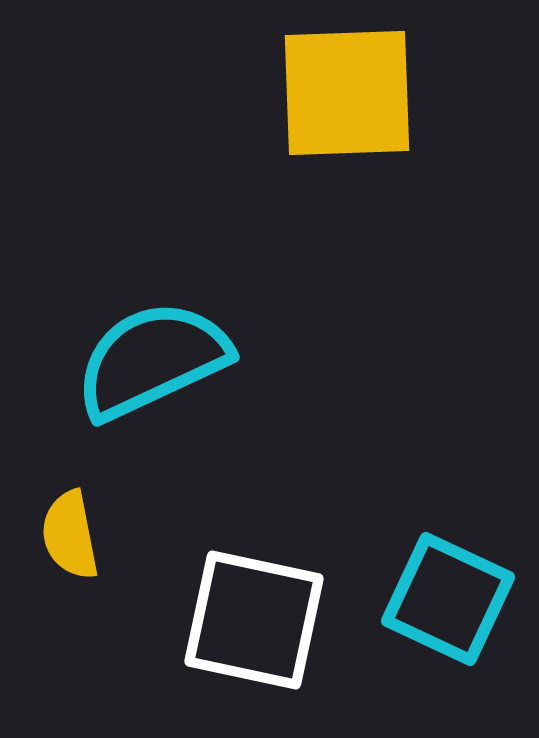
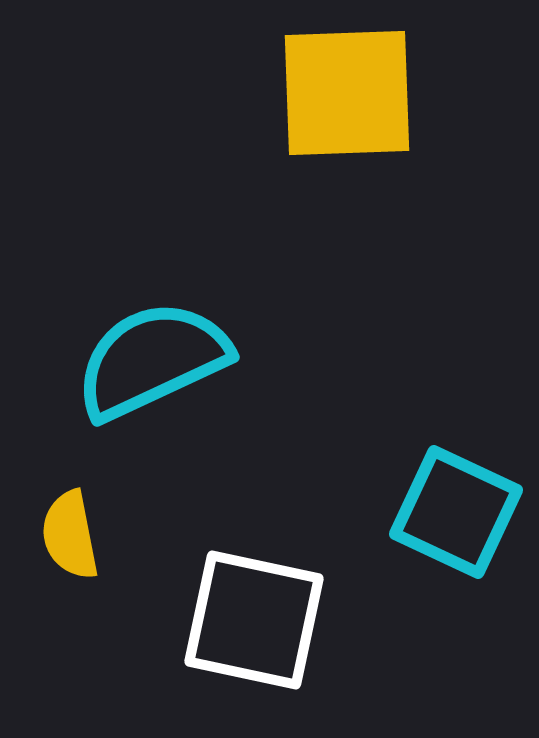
cyan square: moved 8 px right, 87 px up
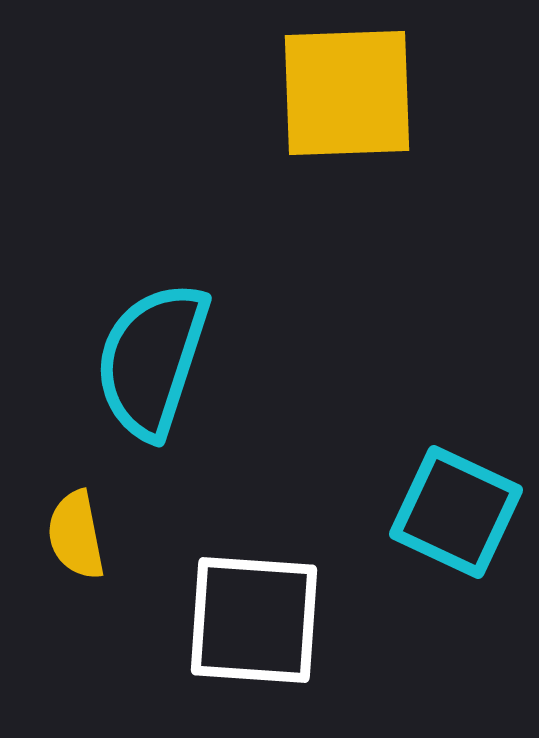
cyan semicircle: rotated 47 degrees counterclockwise
yellow semicircle: moved 6 px right
white square: rotated 8 degrees counterclockwise
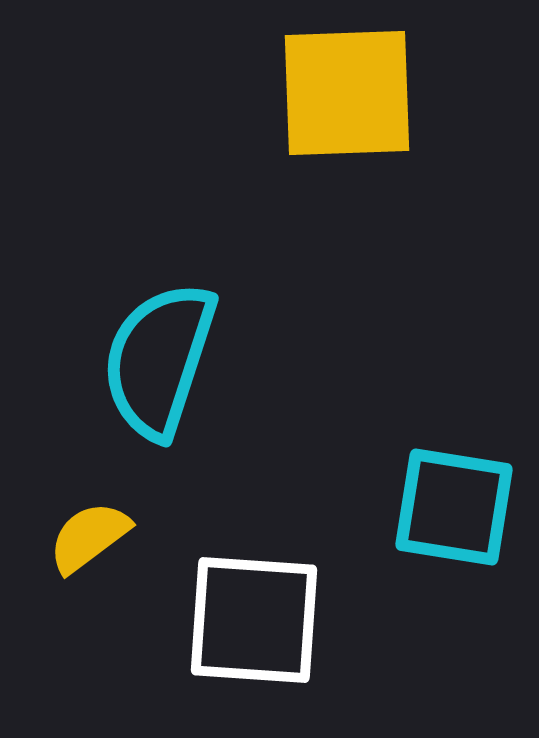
cyan semicircle: moved 7 px right
cyan square: moved 2 px left, 5 px up; rotated 16 degrees counterclockwise
yellow semicircle: moved 13 px right, 2 px down; rotated 64 degrees clockwise
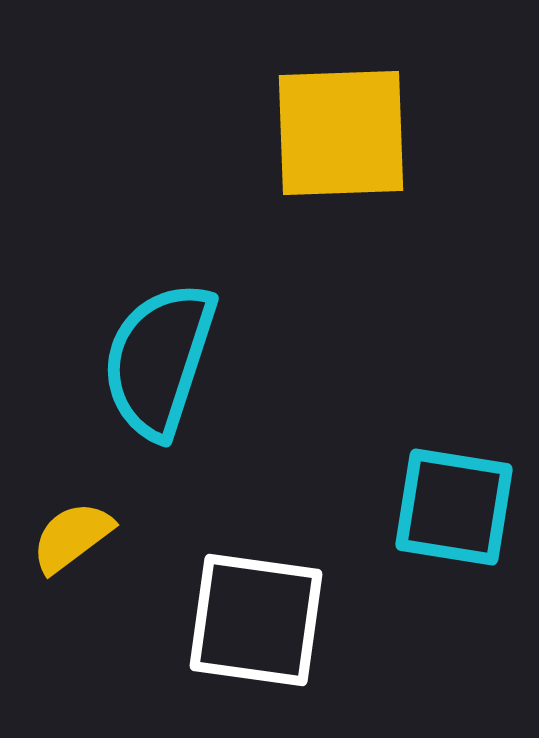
yellow square: moved 6 px left, 40 px down
yellow semicircle: moved 17 px left
white square: moved 2 px right; rotated 4 degrees clockwise
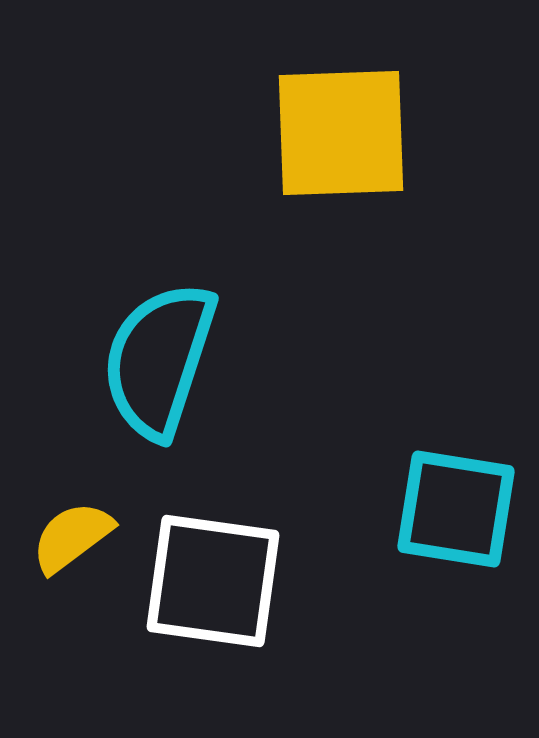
cyan square: moved 2 px right, 2 px down
white square: moved 43 px left, 39 px up
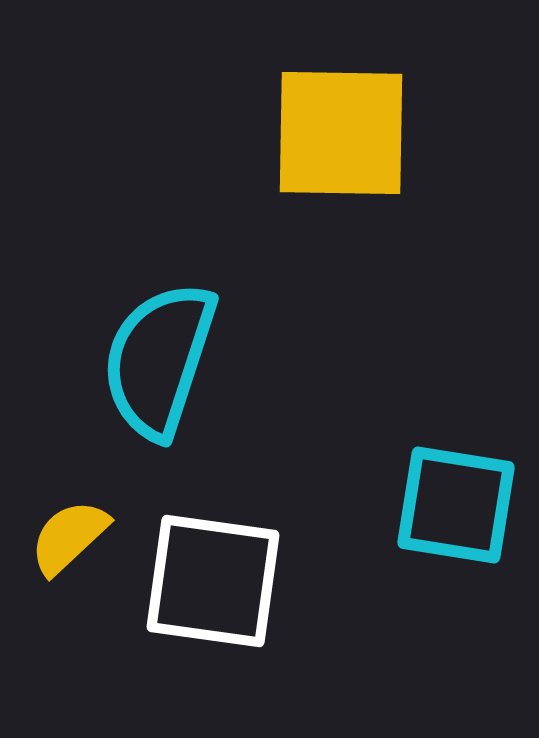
yellow square: rotated 3 degrees clockwise
cyan square: moved 4 px up
yellow semicircle: moved 3 px left; rotated 6 degrees counterclockwise
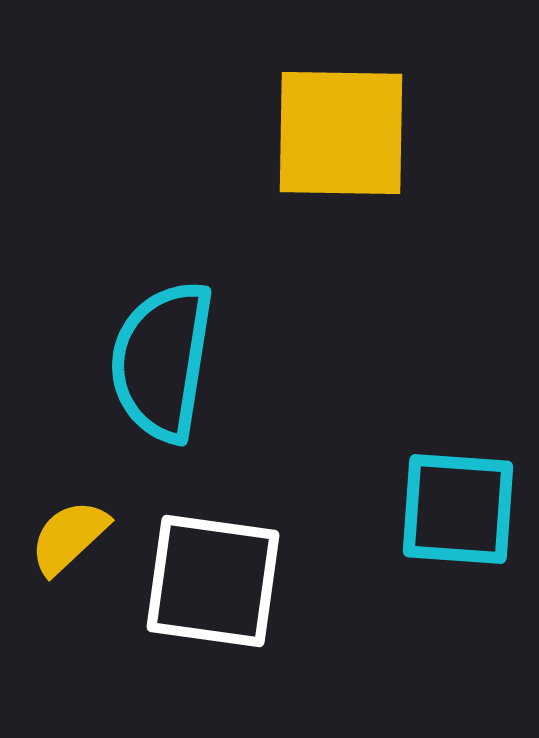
cyan semicircle: moved 3 px right, 1 px down; rotated 9 degrees counterclockwise
cyan square: moved 2 px right, 4 px down; rotated 5 degrees counterclockwise
